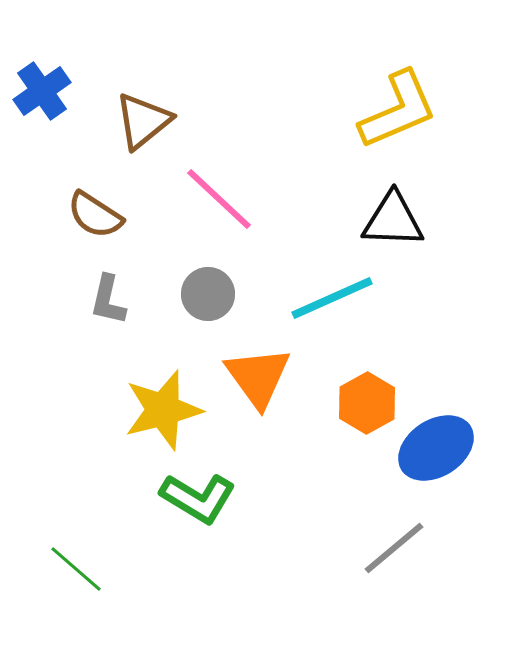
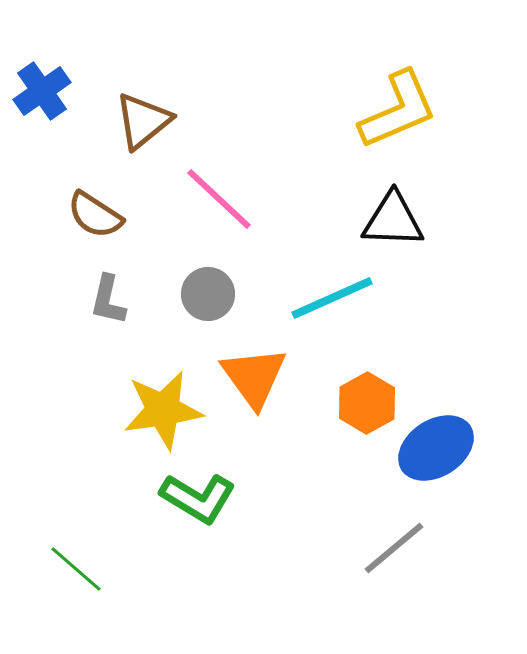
orange triangle: moved 4 px left
yellow star: rotated 6 degrees clockwise
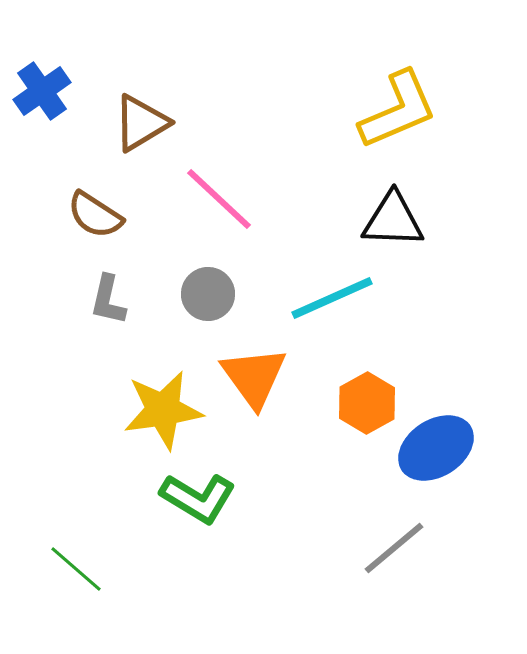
brown triangle: moved 2 px left, 2 px down; rotated 8 degrees clockwise
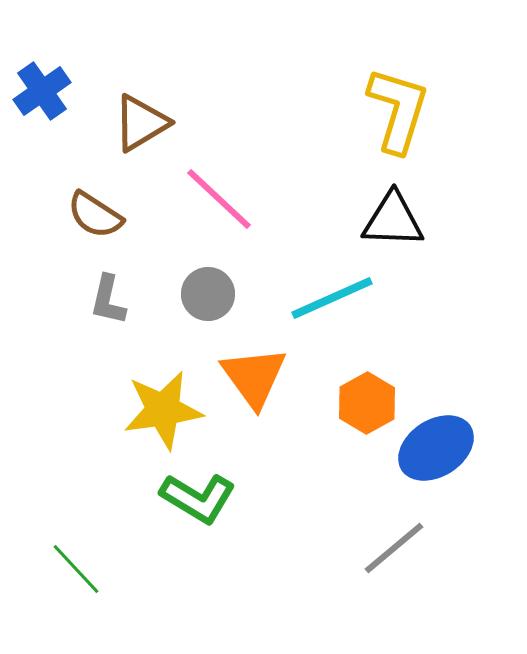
yellow L-shape: rotated 50 degrees counterclockwise
green line: rotated 6 degrees clockwise
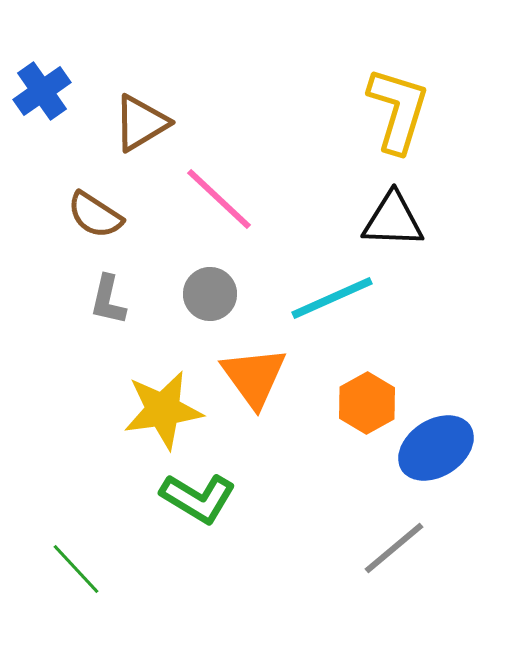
gray circle: moved 2 px right
